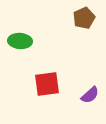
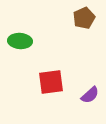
red square: moved 4 px right, 2 px up
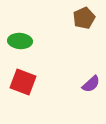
red square: moved 28 px left; rotated 28 degrees clockwise
purple semicircle: moved 1 px right, 11 px up
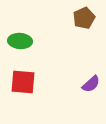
red square: rotated 16 degrees counterclockwise
